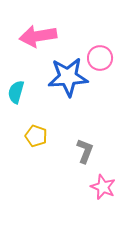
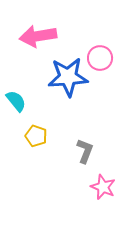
cyan semicircle: moved 9 px down; rotated 125 degrees clockwise
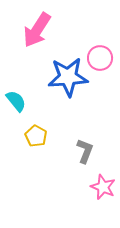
pink arrow: moved 1 px left, 6 px up; rotated 48 degrees counterclockwise
yellow pentagon: rotated 10 degrees clockwise
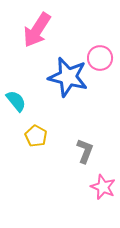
blue star: rotated 18 degrees clockwise
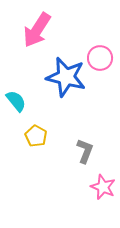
blue star: moved 2 px left
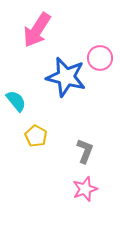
pink star: moved 18 px left, 2 px down; rotated 30 degrees clockwise
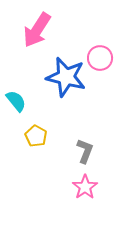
pink star: moved 2 px up; rotated 15 degrees counterclockwise
